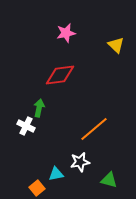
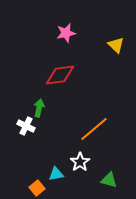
white star: rotated 24 degrees counterclockwise
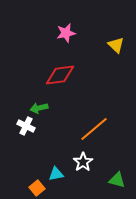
green arrow: rotated 114 degrees counterclockwise
white star: moved 3 px right
green triangle: moved 8 px right
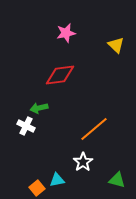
cyan triangle: moved 1 px right, 6 px down
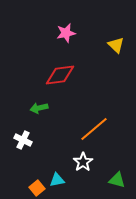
white cross: moved 3 px left, 14 px down
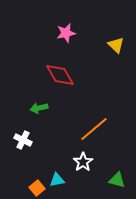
red diamond: rotated 68 degrees clockwise
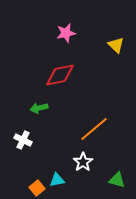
red diamond: rotated 72 degrees counterclockwise
